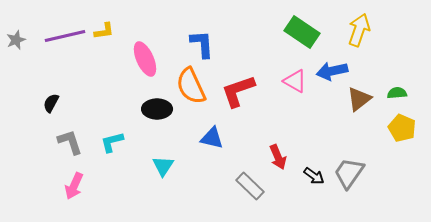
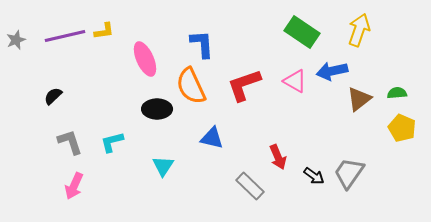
red L-shape: moved 6 px right, 6 px up
black semicircle: moved 2 px right, 7 px up; rotated 18 degrees clockwise
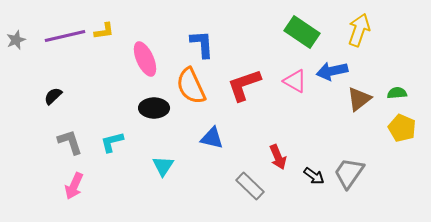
black ellipse: moved 3 px left, 1 px up
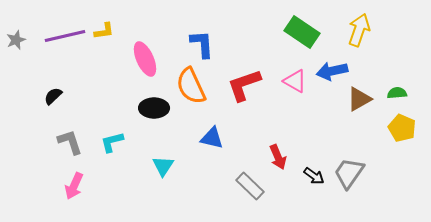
brown triangle: rotated 8 degrees clockwise
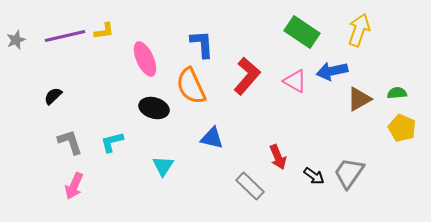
red L-shape: moved 3 px right, 9 px up; rotated 150 degrees clockwise
black ellipse: rotated 16 degrees clockwise
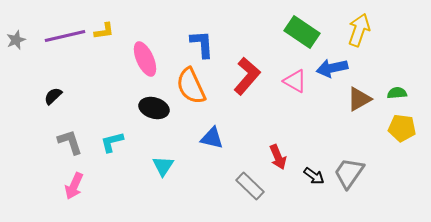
blue arrow: moved 3 px up
yellow pentagon: rotated 16 degrees counterclockwise
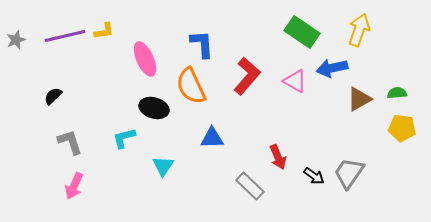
blue triangle: rotated 15 degrees counterclockwise
cyan L-shape: moved 12 px right, 4 px up
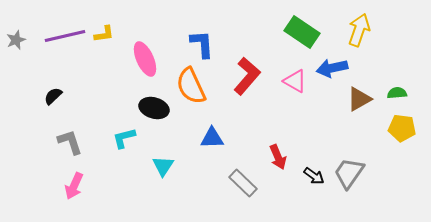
yellow L-shape: moved 3 px down
gray rectangle: moved 7 px left, 3 px up
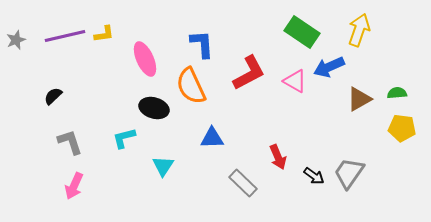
blue arrow: moved 3 px left, 1 px up; rotated 12 degrees counterclockwise
red L-shape: moved 2 px right, 3 px up; rotated 21 degrees clockwise
